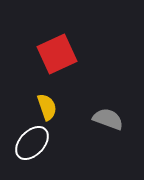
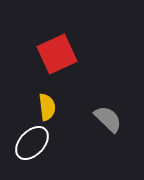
yellow semicircle: rotated 12 degrees clockwise
gray semicircle: rotated 24 degrees clockwise
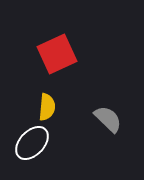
yellow semicircle: rotated 12 degrees clockwise
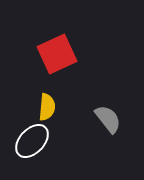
gray semicircle: rotated 8 degrees clockwise
white ellipse: moved 2 px up
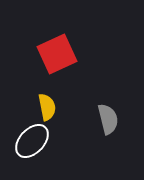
yellow semicircle: rotated 16 degrees counterclockwise
gray semicircle: rotated 24 degrees clockwise
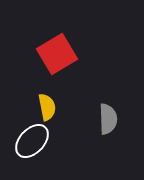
red square: rotated 6 degrees counterclockwise
gray semicircle: rotated 12 degrees clockwise
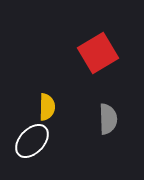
red square: moved 41 px right, 1 px up
yellow semicircle: rotated 12 degrees clockwise
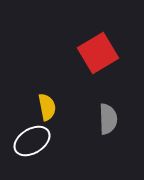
yellow semicircle: rotated 12 degrees counterclockwise
white ellipse: rotated 15 degrees clockwise
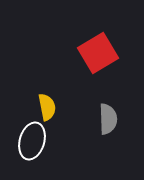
white ellipse: rotated 42 degrees counterclockwise
